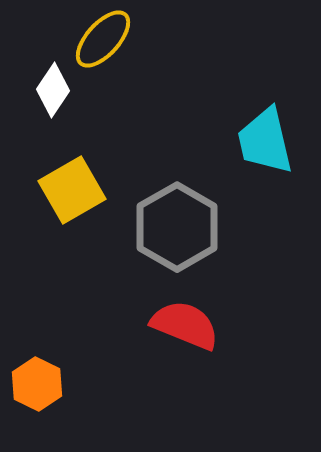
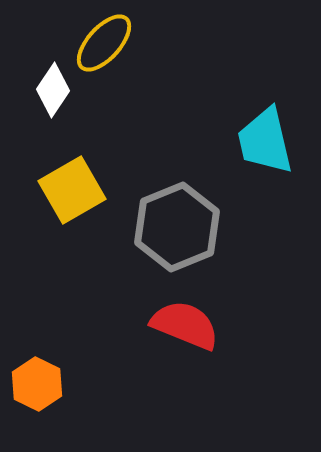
yellow ellipse: moved 1 px right, 4 px down
gray hexagon: rotated 8 degrees clockwise
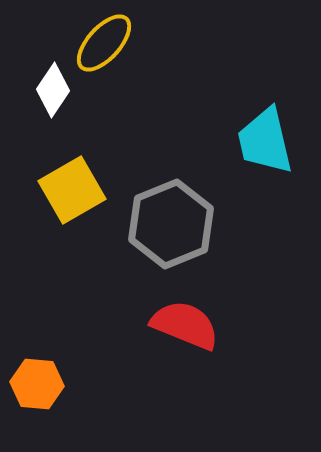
gray hexagon: moved 6 px left, 3 px up
orange hexagon: rotated 21 degrees counterclockwise
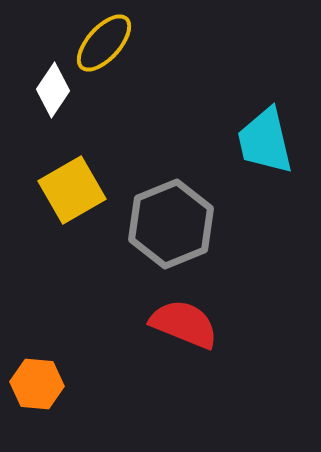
red semicircle: moved 1 px left, 1 px up
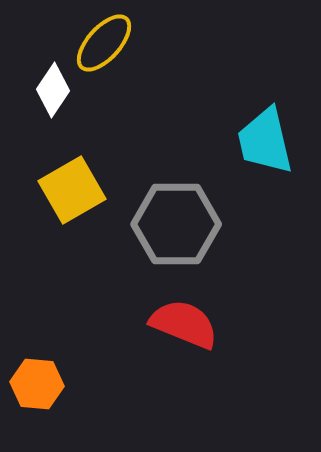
gray hexagon: moved 5 px right; rotated 22 degrees clockwise
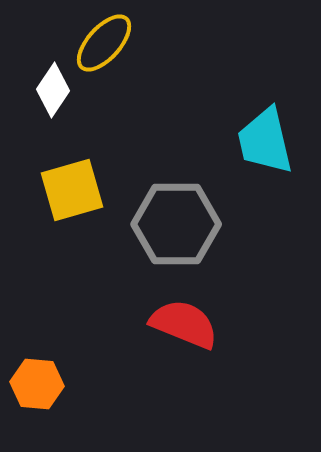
yellow square: rotated 14 degrees clockwise
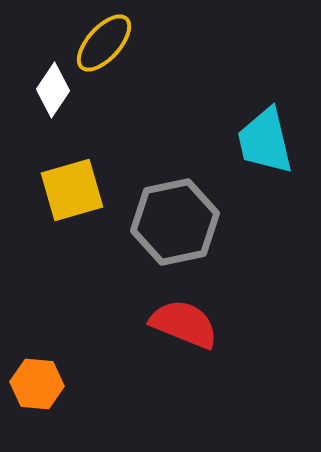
gray hexagon: moved 1 px left, 2 px up; rotated 12 degrees counterclockwise
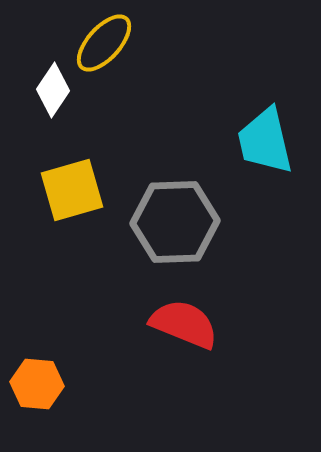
gray hexagon: rotated 10 degrees clockwise
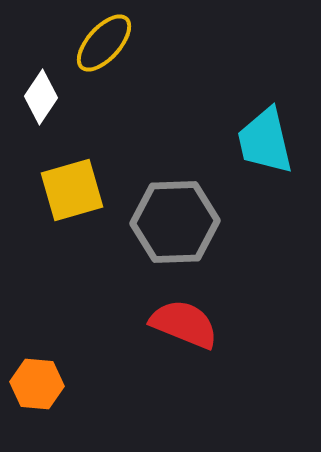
white diamond: moved 12 px left, 7 px down
